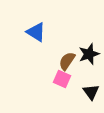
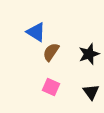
brown semicircle: moved 16 px left, 9 px up
pink square: moved 11 px left, 8 px down
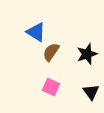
black star: moved 2 px left
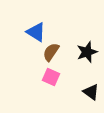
black star: moved 2 px up
pink square: moved 10 px up
black triangle: rotated 18 degrees counterclockwise
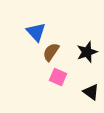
blue triangle: rotated 15 degrees clockwise
pink square: moved 7 px right
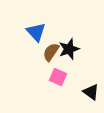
black star: moved 18 px left, 3 px up
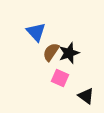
black star: moved 4 px down
pink square: moved 2 px right, 1 px down
black triangle: moved 5 px left, 4 px down
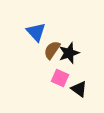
brown semicircle: moved 1 px right, 2 px up
black triangle: moved 7 px left, 7 px up
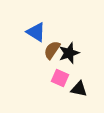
blue triangle: rotated 15 degrees counterclockwise
black triangle: rotated 24 degrees counterclockwise
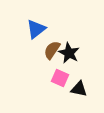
blue triangle: moved 3 px up; rotated 50 degrees clockwise
black star: rotated 25 degrees counterclockwise
